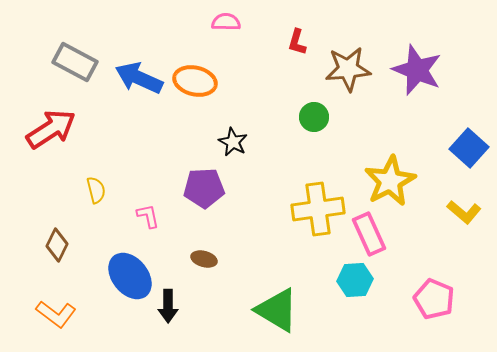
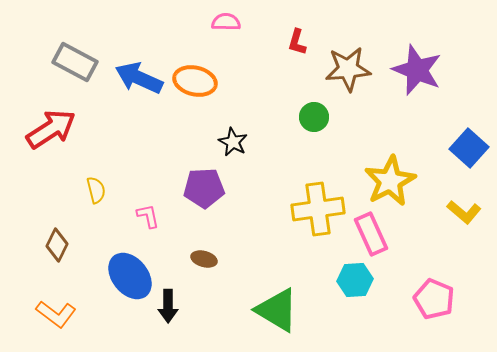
pink rectangle: moved 2 px right
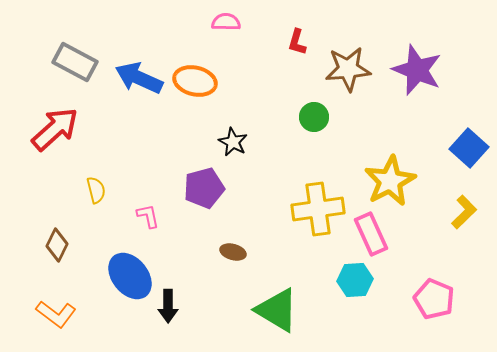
red arrow: moved 4 px right; rotated 9 degrees counterclockwise
purple pentagon: rotated 12 degrees counterclockwise
yellow L-shape: rotated 84 degrees counterclockwise
brown ellipse: moved 29 px right, 7 px up
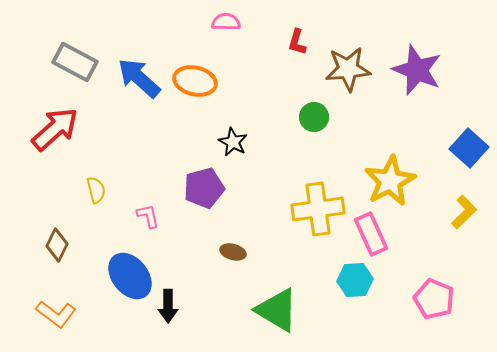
blue arrow: rotated 18 degrees clockwise
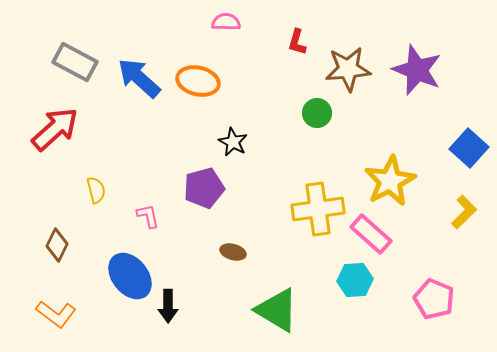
orange ellipse: moved 3 px right
green circle: moved 3 px right, 4 px up
pink rectangle: rotated 24 degrees counterclockwise
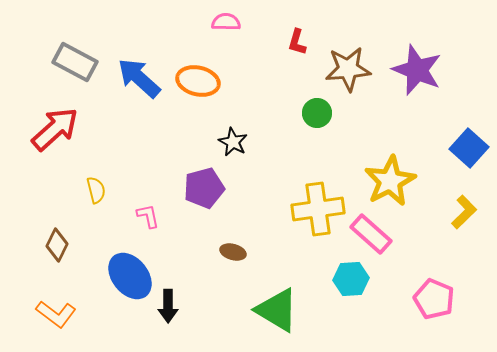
cyan hexagon: moved 4 px left, 1 px up
